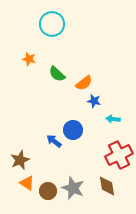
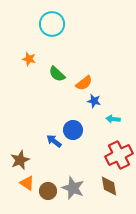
brown diamond: moved 2 px right
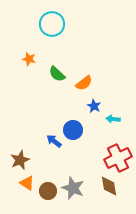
blue star: moved 5 px down; rotated 16 degrees clockwise
red cross: moved 1 px left, 3 px down
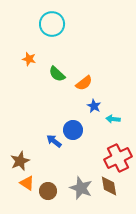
brown star: moved 1 px down
gray star: moved 8 px right
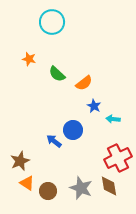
cyan circle: moved 2 px up
